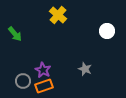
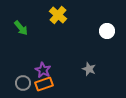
green arrow: moved 6 px right, 6 px up
gray star: moved 4 px right
gray circle: moved 2 px down
orange rectangle: moved 2 px up
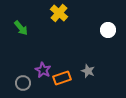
yellow cross: moved 1 px right, 2 px up
white circle: moved 1 px right, 1 px up
gray star: moved 1 px left, 2 px down
orange rectangle: moved 18 px right, 6 px up
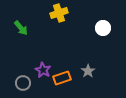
yellow cross: rotated 30 degrees clockwise
white circle: moved 5 px left, 2 px up
gray star: rotated 16 degrees clockwise
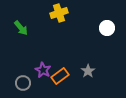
white circle: moved 4 px right
orange rectangle: moved 2 px left, 2 px up; rotated 18 degrees counterclockwise
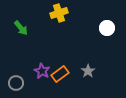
purple star: moved 1 px left, 1 px down
orange rectangle: moved 2 px up
gray circle: moved 7 px left
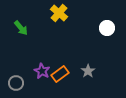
yellow cross: rotated 30 degrees counterclockwise
